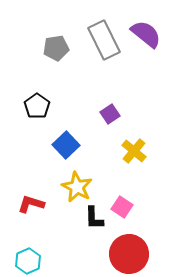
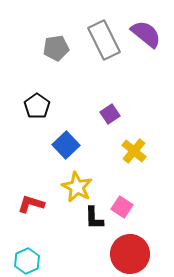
red circle: moved 1 px right
cyan hexagon: moved 1 px left
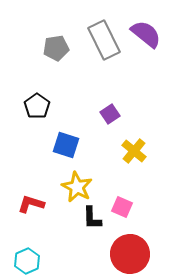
blue square: rotated 28 degrees counterclockwise
pink square: rotated 10 degrees counterclockwise
black L-shape: moved 2 px left
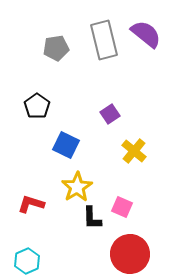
gray rectangle: rotated 12 degrees clockwise
blue square: rotated 8 degrees clockwise
yellow star: rotated 12 degrees clockwise
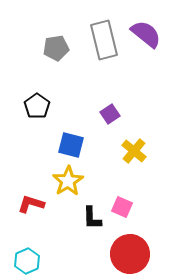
blue square: moved 5 px right; rotated 12 degrees counterclockwise
yellow star: moved 9 px left, 6 px up
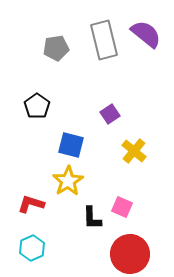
cyan hexagon: moved 5 px right, 13 px up
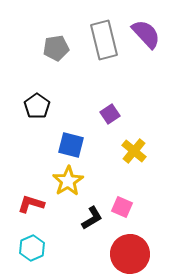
purple semicircle: rotated 8 degrees clockwise
black L-shape: rotated 120 degrees counterclockwise
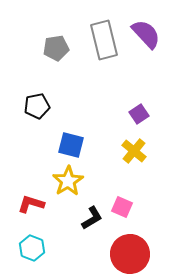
black pentagon: rotated 25 degrees clockwise
purple square: moved 29 px right
cyan hexagon: rotated 15 degrees counterclockwise
